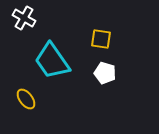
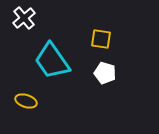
white cross: rotated 20 degrees clockwise
yellow ellipse: moved 2 px down; rotated 35 degrees counterclockwise
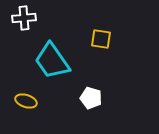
white cross: rotated 35 degrees clockwise
white pentagon: moved 14 px left, 25 px down
